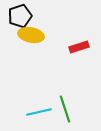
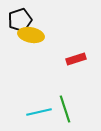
black pentagon: moved 4 px down
red rectangle: moved 3 px left, 12 px down
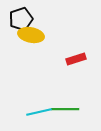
black pentagon: moved 1 px right, 1 px up
green line: rotated 72 degrees counterclockwise
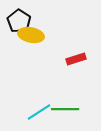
black pentagon: moved 2 px left, 2 px down; rotated 20 degrees counterclockwise
cyan line: rotated 20 degrees counterclockwise
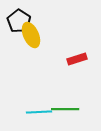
yellow ellipse: rotated 55 degrees clockwise
red rectangle: moved 1 px right
cyan line: rotated 30 degrees clockwise
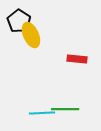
red rectangle: rotated 24 degrees clockwise
cyan line: moved 3 px right, 1 px down
